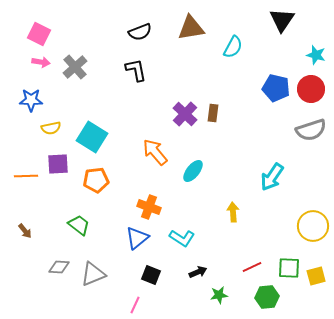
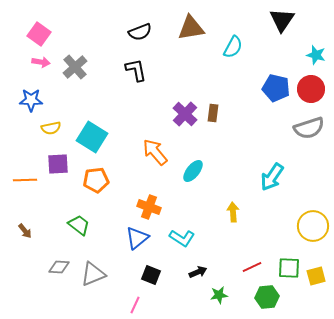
pink square: rotated 10 degrees clockwise
gray semicircle: moved 2 px left, 2 px up
orange line: moved 1 px left, 4 px down
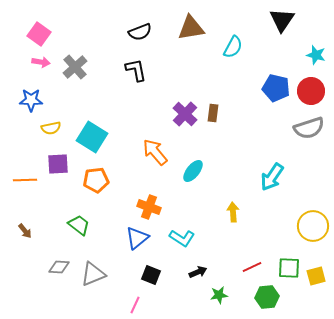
red circle: moved 2 px down
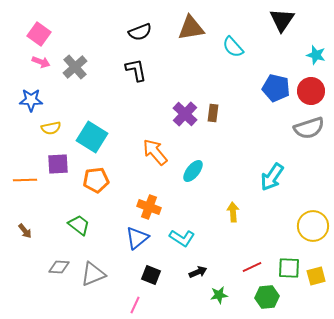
cyan semicircle: rotated 110 degrees clockwise
pink arrow: rotated 12 degrees clockwise
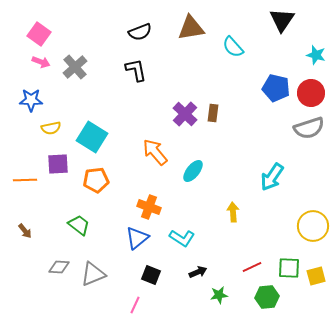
red circle: moved 2 px down
